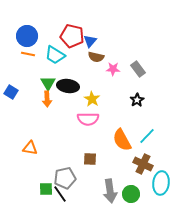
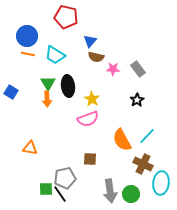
red pentagon: moved 6 px left, 19 px up
black ellipse: rotated 75 degrees clockwise
pink semicircle: rotated 20 degrees counterclockwise
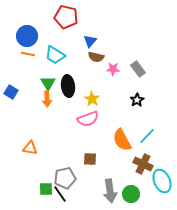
cyan ellipse: moved 1 px right, 2 px up; rotated 30 degrees counterclockwise
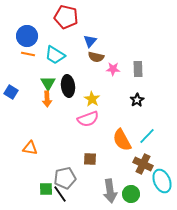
gray rectangle: rotated 35 degrees clockwise
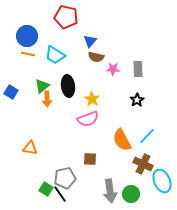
green triangle: moved 6 px left, 3 px down; rotated 21 degrees clockwise
green square: rotated 32 degrees clockwise
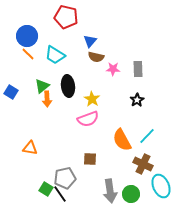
orange line: rotated 32 degrees clockwise
cyan ellipse: moved 1 px left, 5 px down
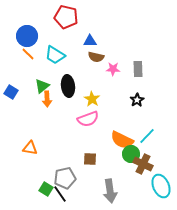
blue triangle: rotated 48 degrees clockwise
orange semicircle: rotated 35 degrees counterclockwise
green circle: moved 40 px up
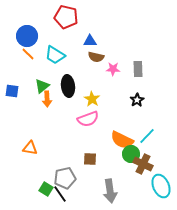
blue square: moved 1 px right, 1 px up; rotated 24 degrees counterclockwise
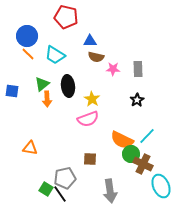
green triangle: moved 2 px up
